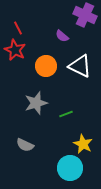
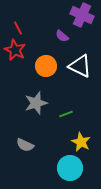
purple cross: moved 3 px left
yellow star: moved 2 px left, 2 px up
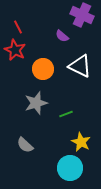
red line: moved 1 px up
orange circle: moved 3 px left, 3 px down
gray semicircle: rotated 18 degrees clockwise
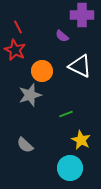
purple cross: rotated 25 degrees counterclockwise
orange circle: moved 1 px left, 2 px down
gray star: moved 6 px left, 8 px up
yellow star: moved 2 px up
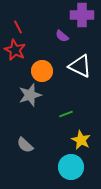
cyan circle: moved 1 px right, 1 px up
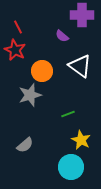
white triangle: rotated 10 degrees clockwise
green line: moved 2 px right
gray semicircle: rotated 84 degrees counterclockwise
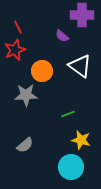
red star: rotated 25 degrees clockwise
gray star: moved 4 px left; rotated 15 degrees clockwise
yellow star: rotated 12 degrees counterclockwise
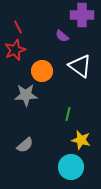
green line: rotated 56 degrees counterclockwise
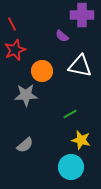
red line: moved 6 px left, 3 px up
white triangle: rotated 25 degrees counterclockwise
green line: moved 2 px right; rotated 48 degrees clockwise
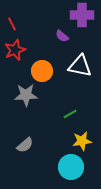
yellow star: moved 1 px right, 1 px down; rotated 24 degrees counterclockwise
